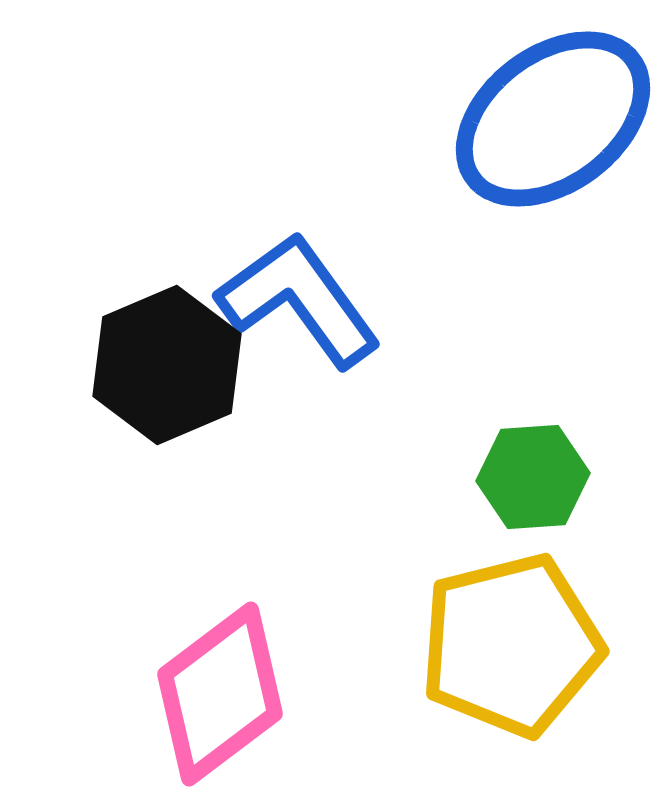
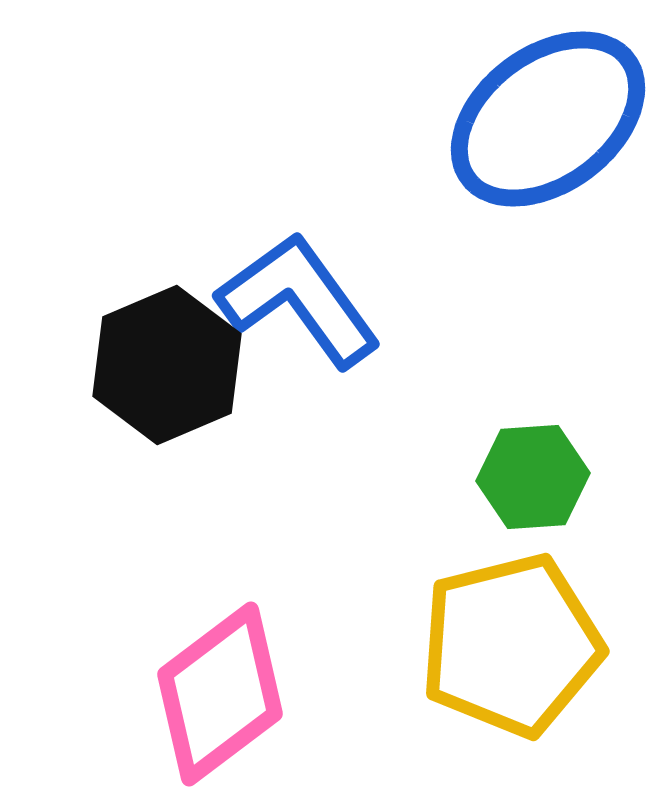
blue ellipse: moved 5 px left
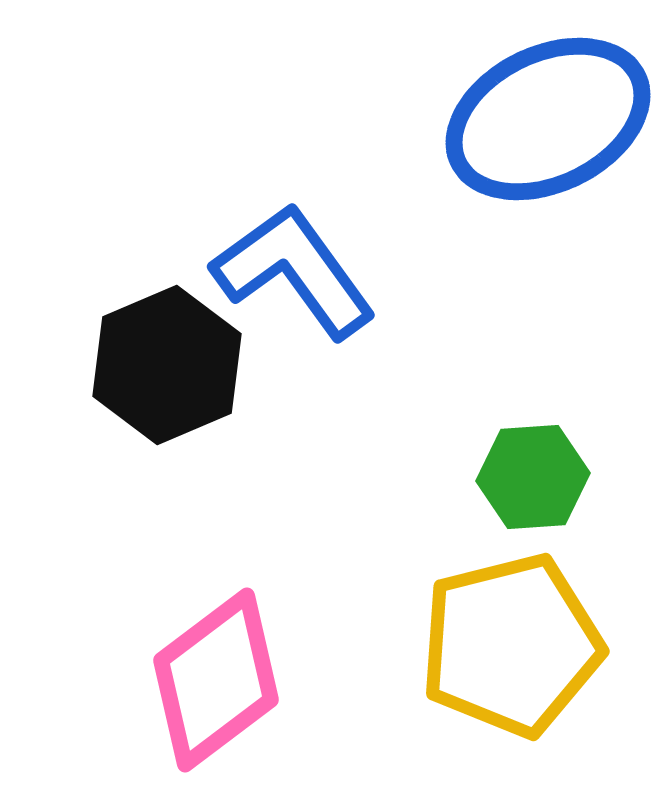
blue ellipse: rotated 11 degrees clockwise
blue L-shape: moved 5 px left, 29 px up
pink diamond: moved 4 px left, 14 px up
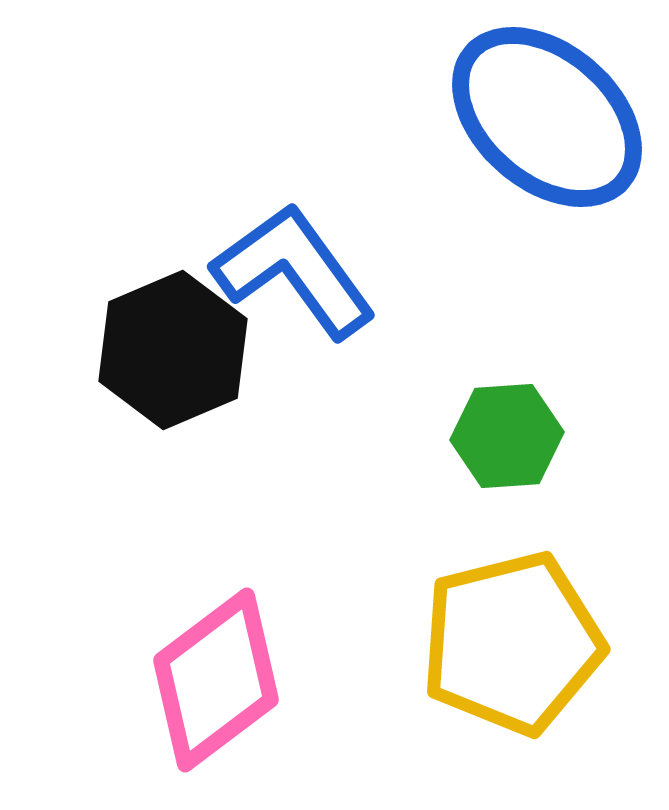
blue ellipse: moved 1 px left, 2 px up; rotated 67 degrees clockwise
black hexagon: moved 6 px right, 15 px up
green hexagon: moved 26 px left, 41 px up
yellow pentagon: moved 1 px right, 2 px up
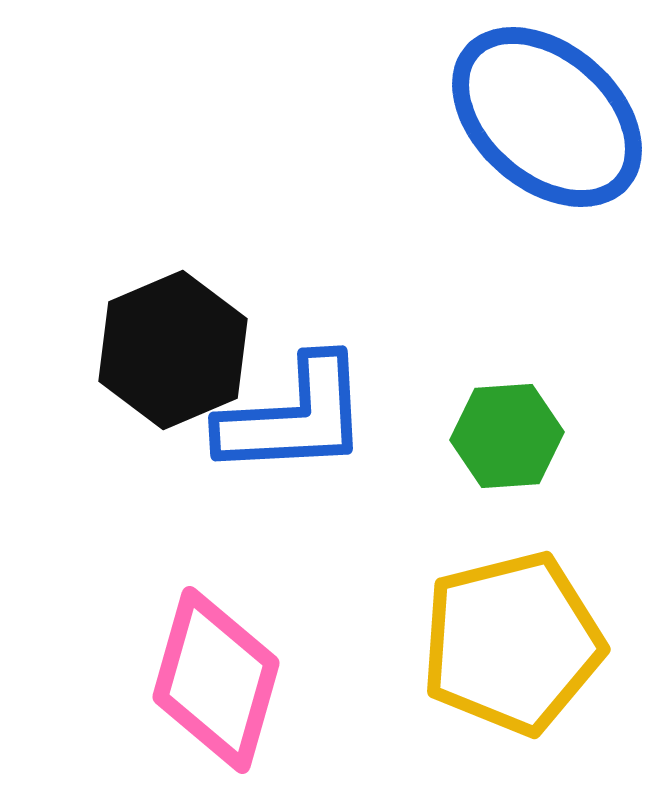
blue L-shape: moved 146 px down; rotated 123 degrees clockwise
pink diamond: rotated 37 degrees counterclockwise
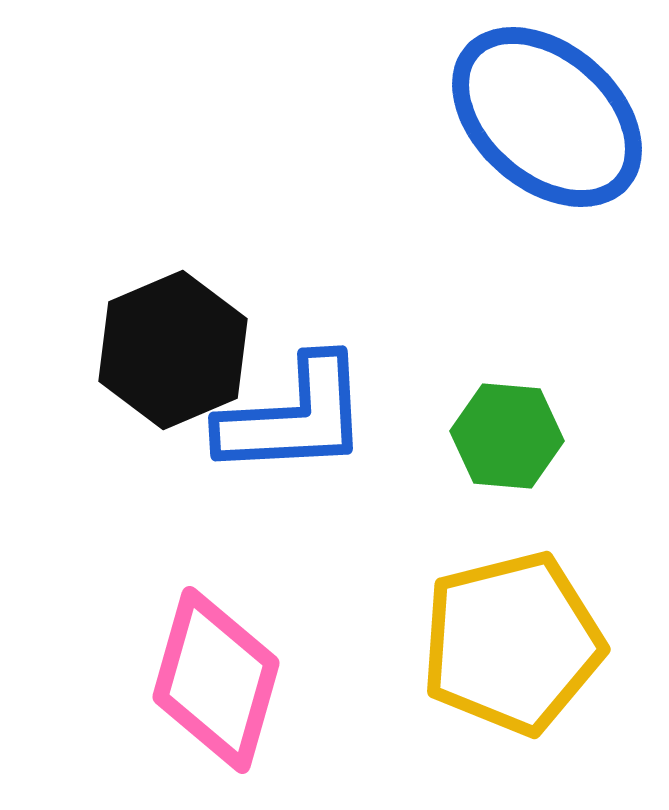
green hexagon: rotated 9 degrees clockwise
